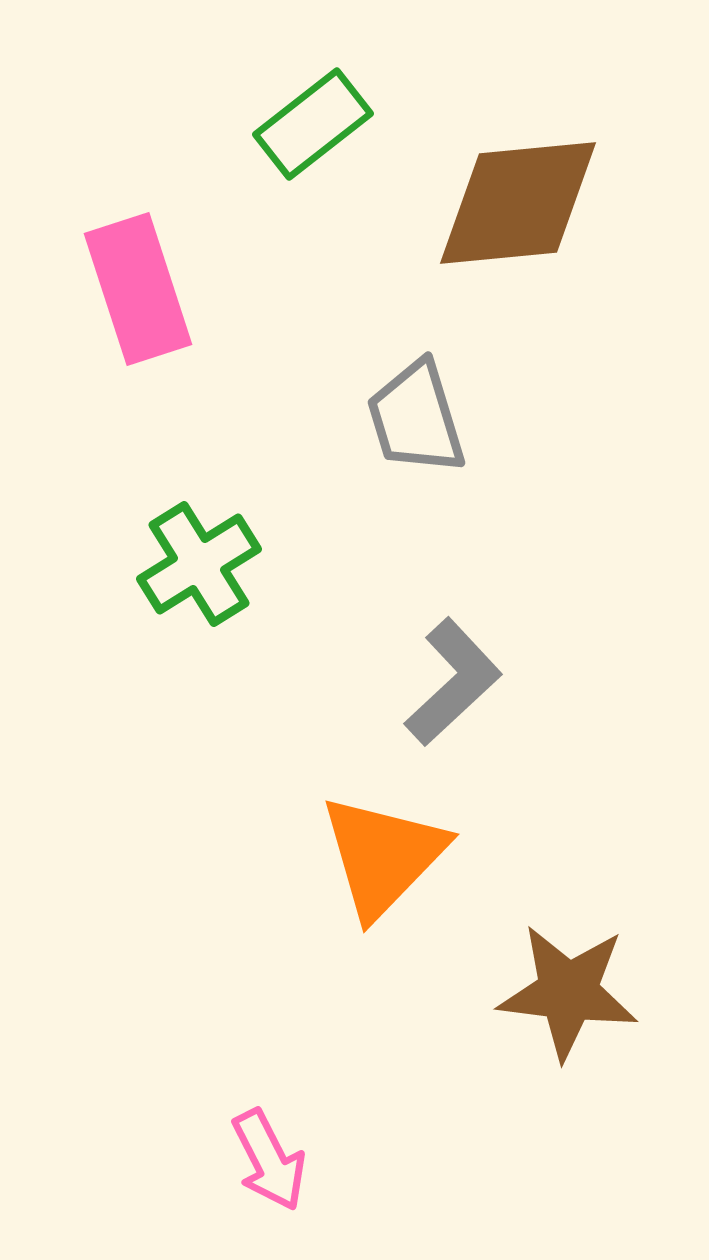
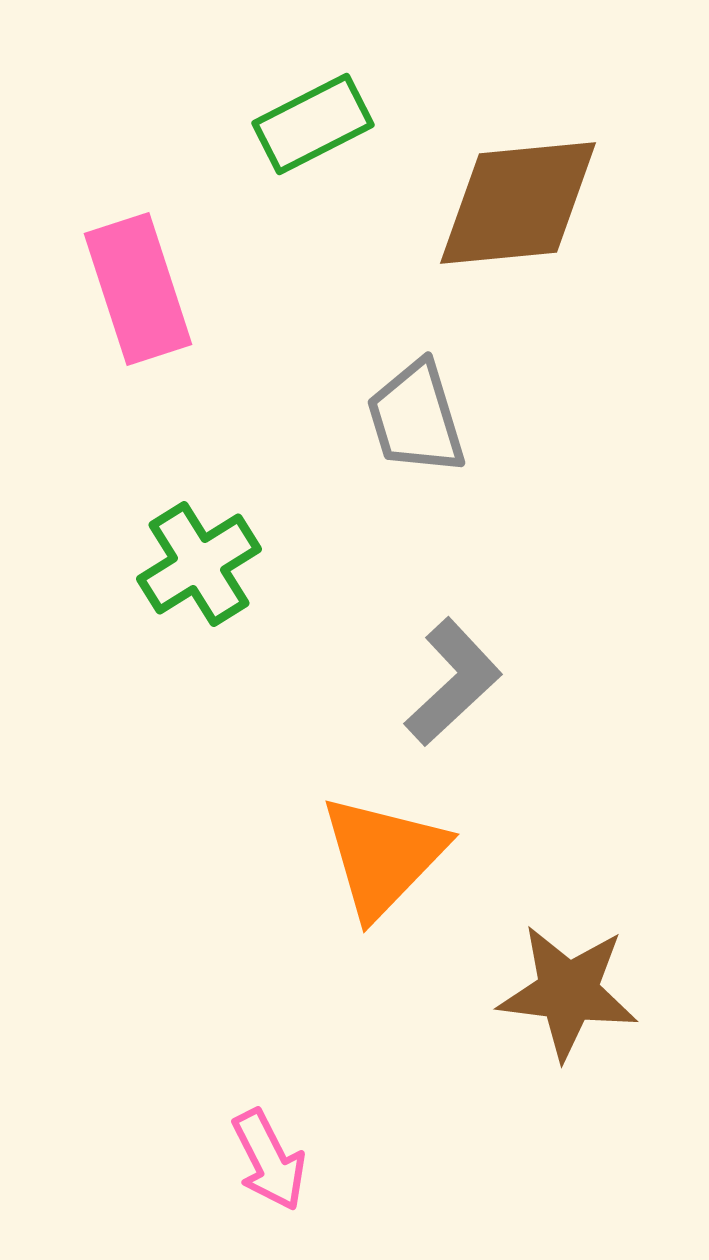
green rectangle: rotated 11 degrees clockwise
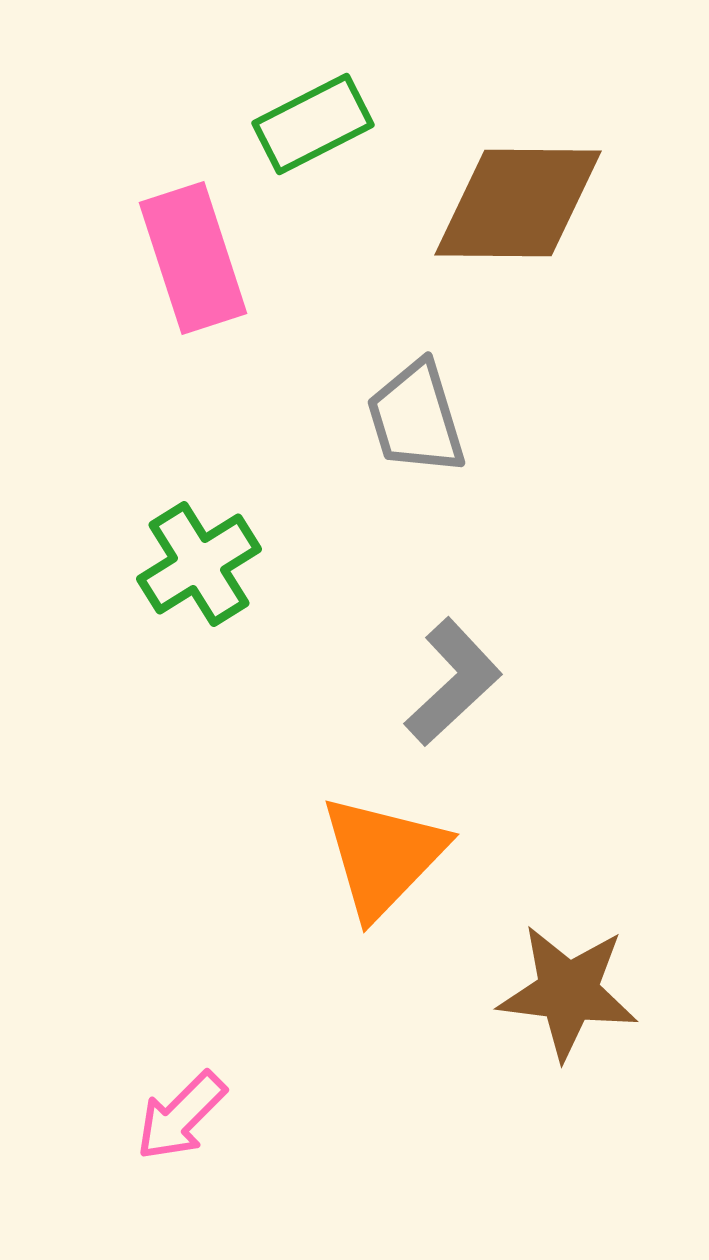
brown diamond: rotated 6 degrees clockwise
pink rectangle: moved 55 px right, 31 px up
pink arrow: moved 88 px left, 44 px up; rotated 72 degrees clockwise
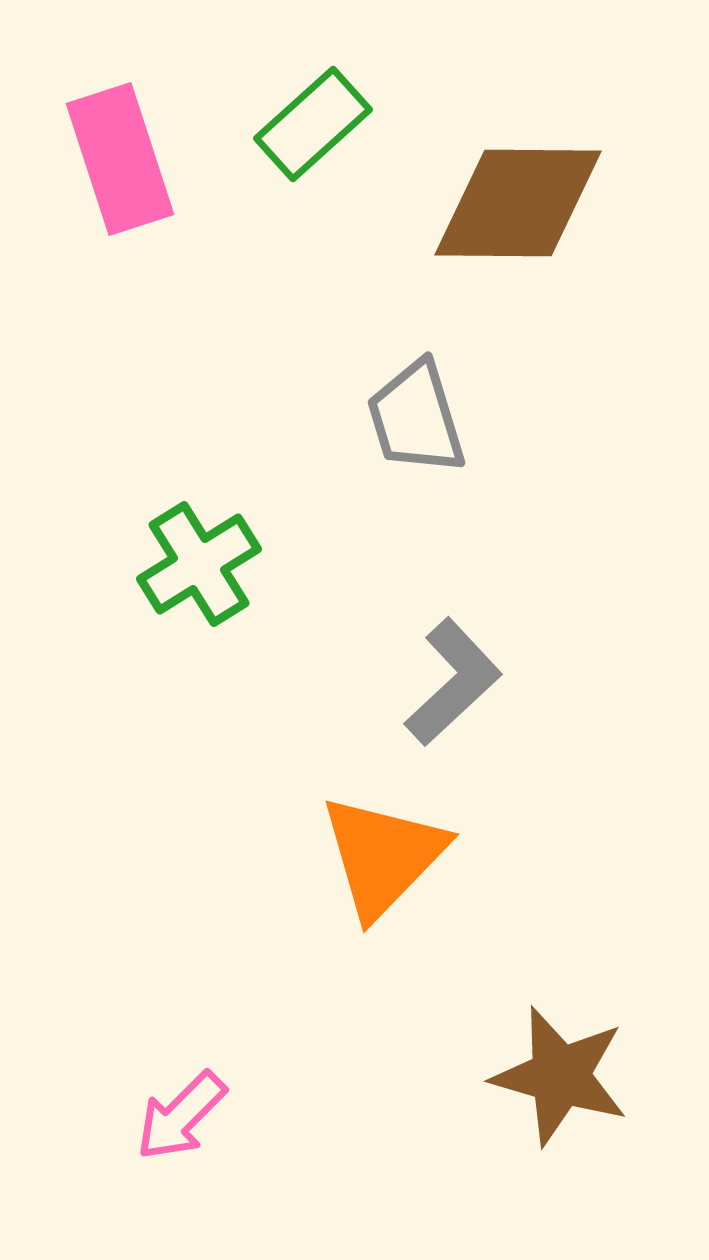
green rectangle: rotated 15 degrees counterclockwise
pink rectangle: moved 73 px left, 99 px up
brown star: moved 8 px left, 84 px down; rotated 9 degrees clockwise
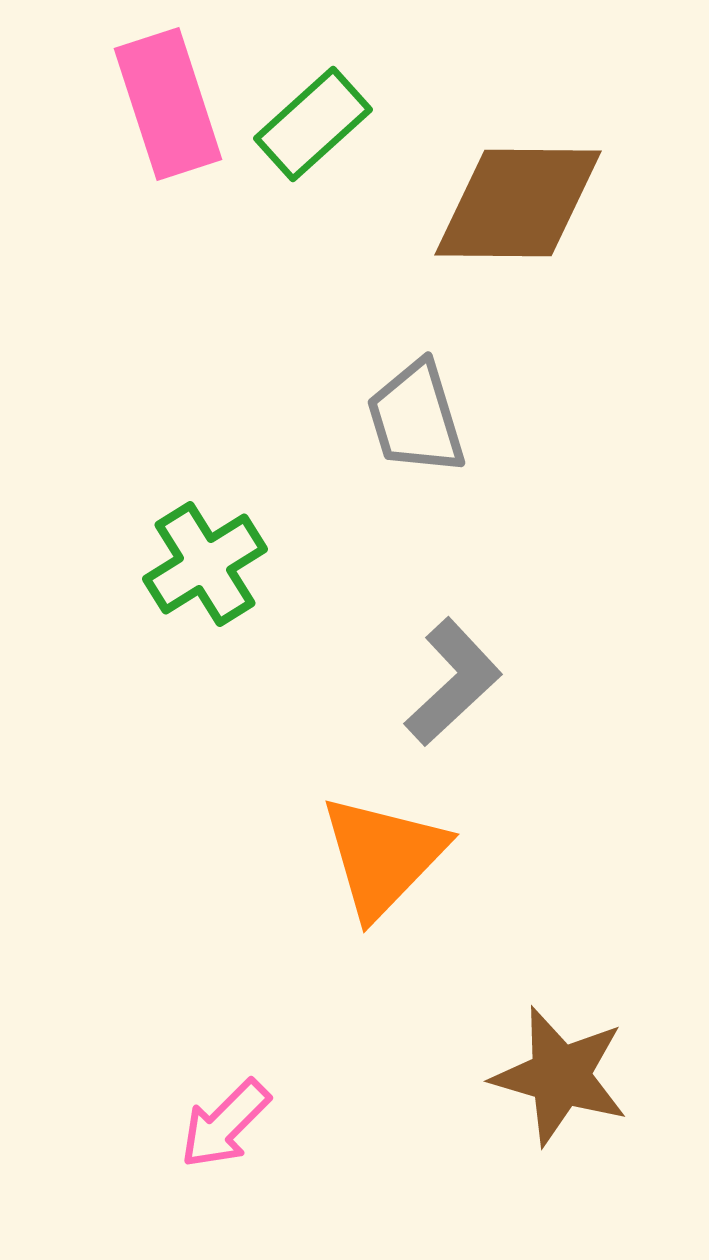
pink rectangle: moved 48 px right, 55 px up
green cross: moved 6 px right
pink arrow: moved 44 px right, 8 px down
